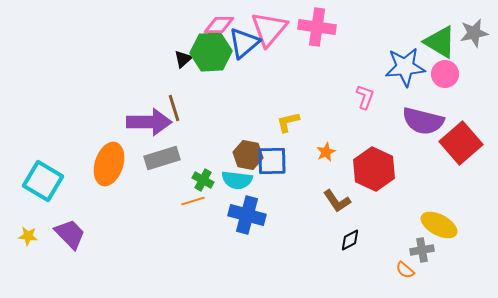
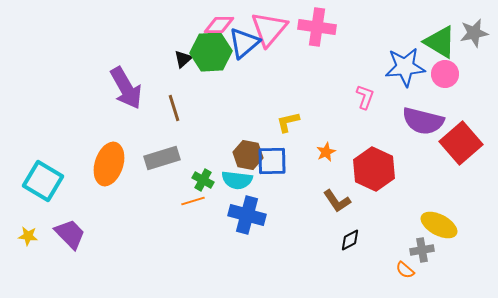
purple arrow: moved 23 px left, 34 px up; rotated 60 degrees clockwise
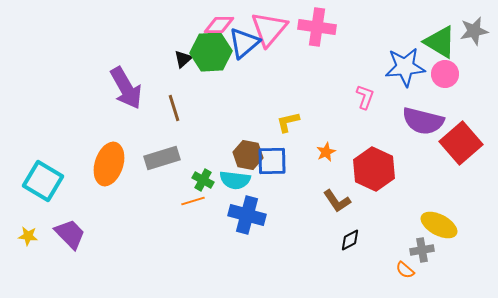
gray star: moved 2 px up
cyan semicircle: moved 2 px left
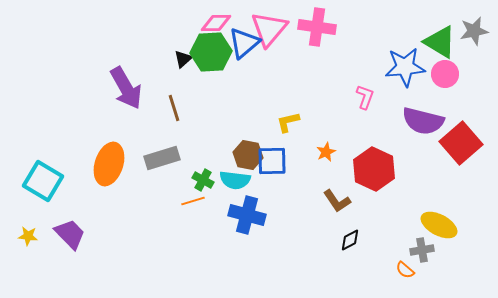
pink diamond: moved 3 px left, 2 px up
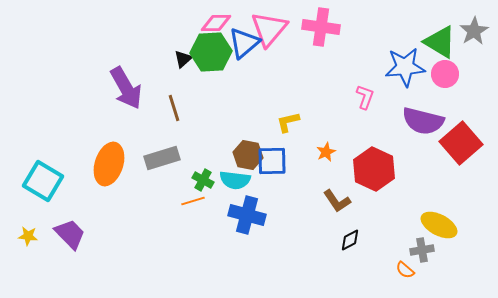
pink cross: moved 4 px right
gray star: rotated 20 degrees counterclockwise
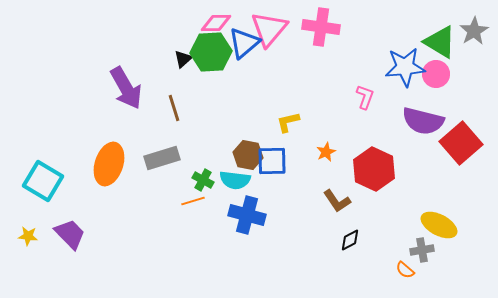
pink circle: moved 9 px left
